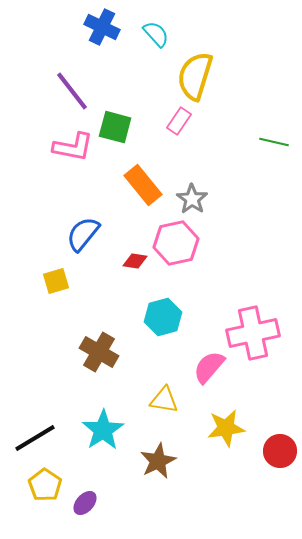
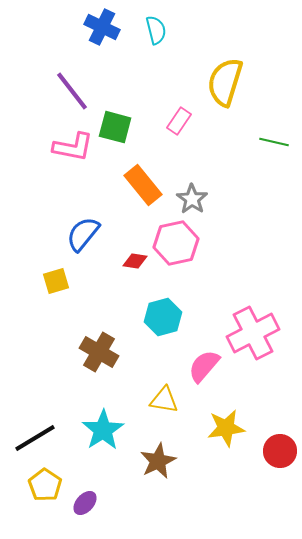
cyan semicircle: moved 4 px up; rotated 28 degrees clockwise
yellow semicircle: moved 30 px right, 6 px down
pink cross: rotated 15 degrees counterclockwise
pink semicircle: moved 5 px left, 1 px up
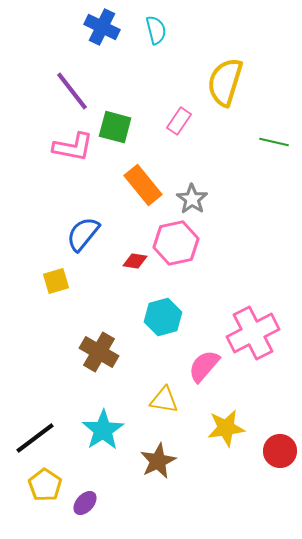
black line: rotated 6 degrees counterclockwise
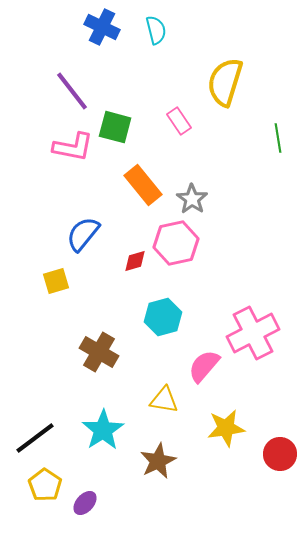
pink rectangle: rotated 68 degrees counterclockwise
green line: moved 4 px right, 4 px up; rotated 68 degrees clockwise
red diamond: rotated 25 degrees counterclockwise
red circle: moved 3 px down
